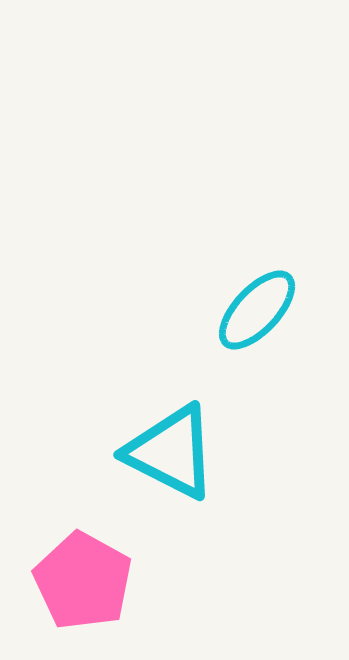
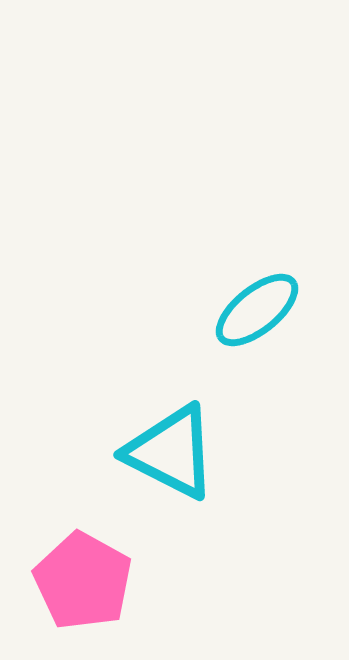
cyan ellipse: rotated 8 degrees clockwise
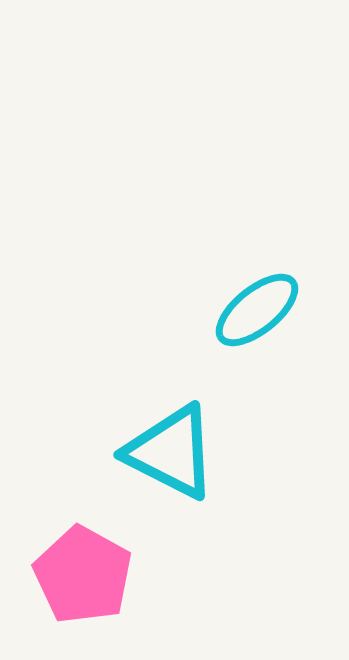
pink pentagon: moved 6 px up
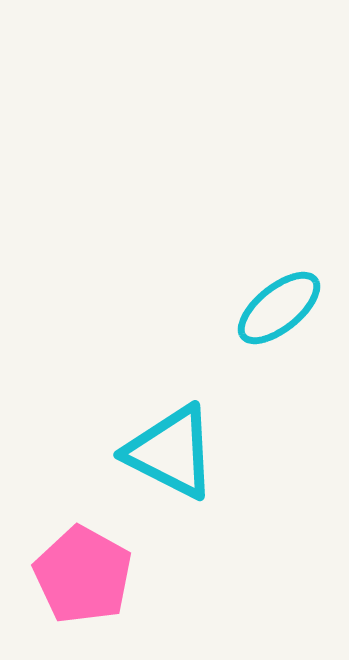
cyan ellipse: moved 22 px right, 2 px up
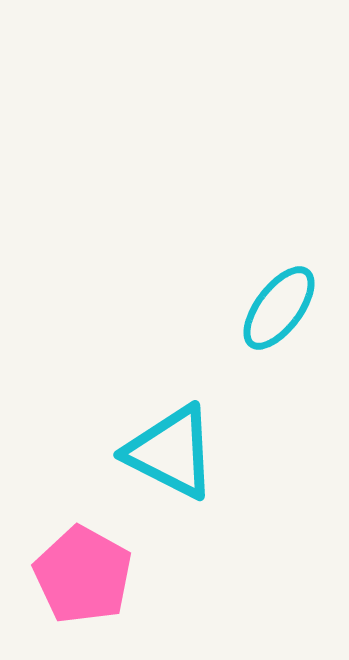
cyan ellipse: rotated 14 degrees counterclockwise
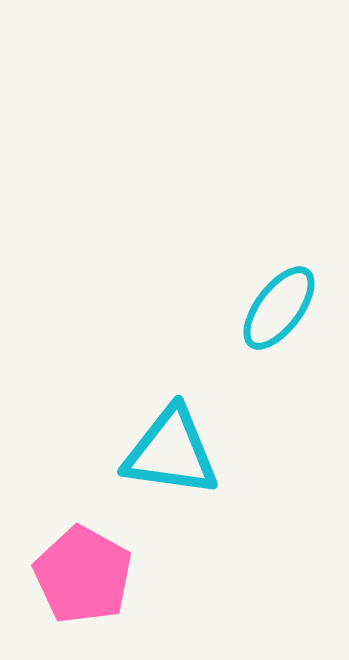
cyan triangle: rotated 19 degrees counterclockwise
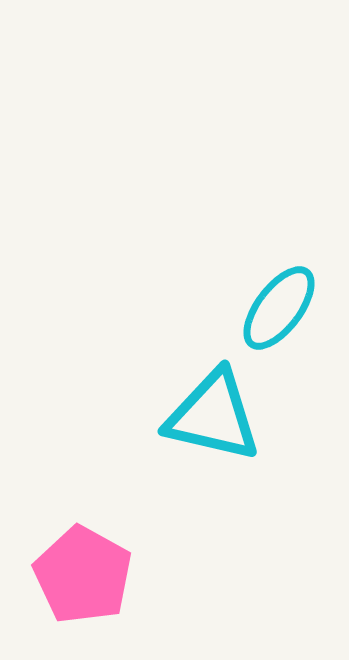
cyan triangle: moved 42 px right, 36 px up; rotated 5 degrees clockwise
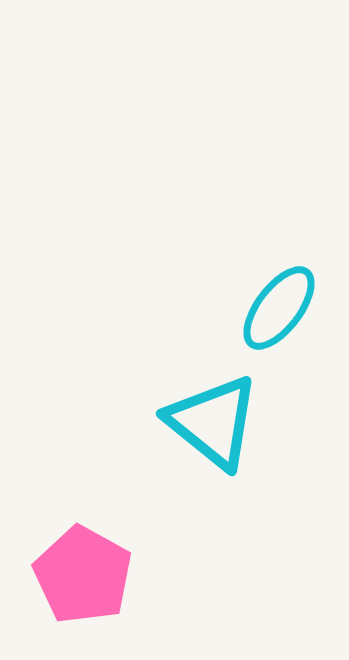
cyan triangle: moved 6 px down; rotated 26 degrees clockwise
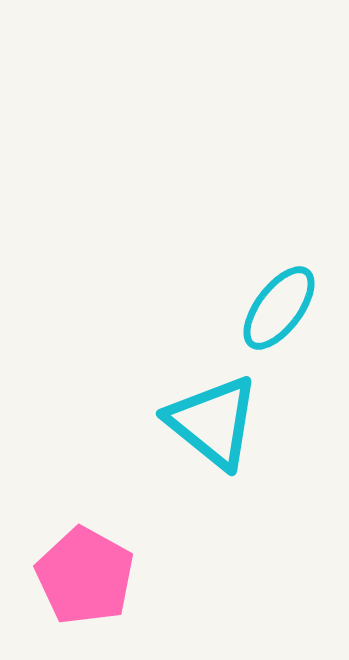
pink pentagon: moved 2 px right, 1 px down
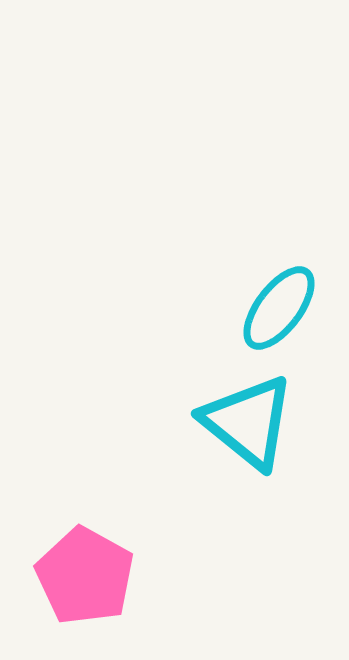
cyan triangle: moved 35 px right
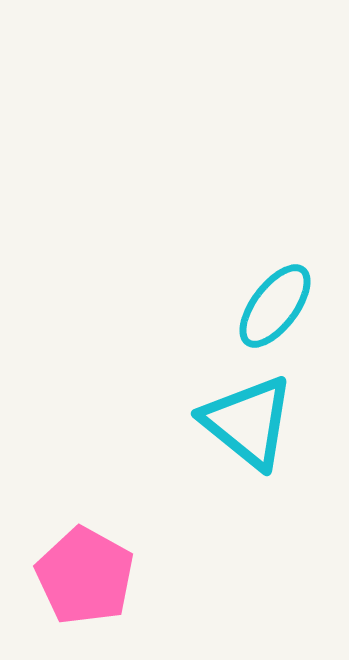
cyan ellipse: moved 4 px left, 2 px up
